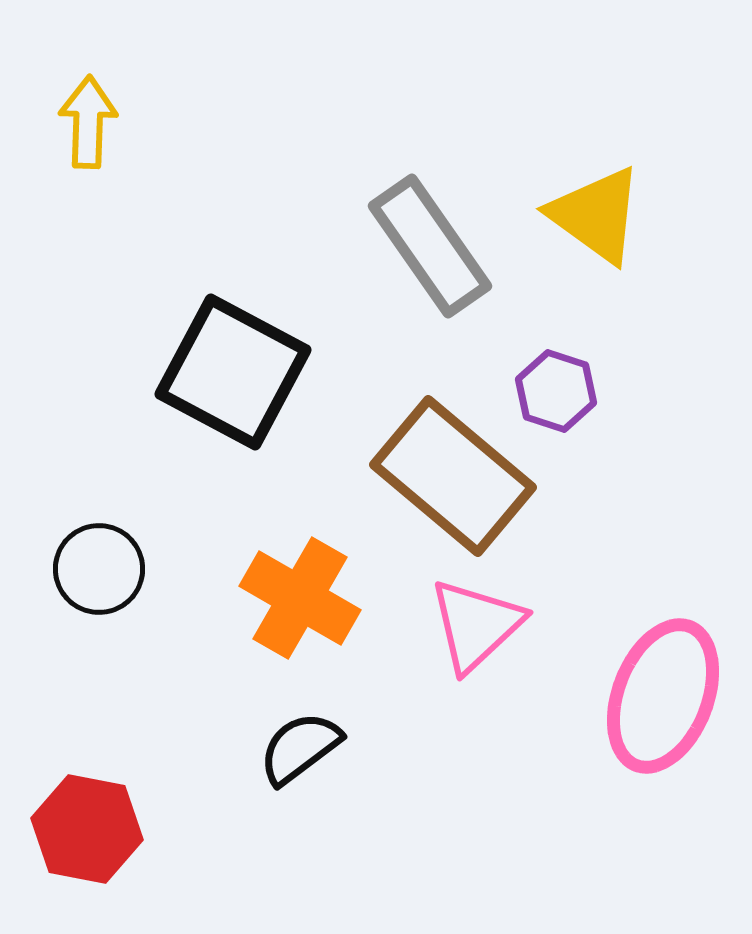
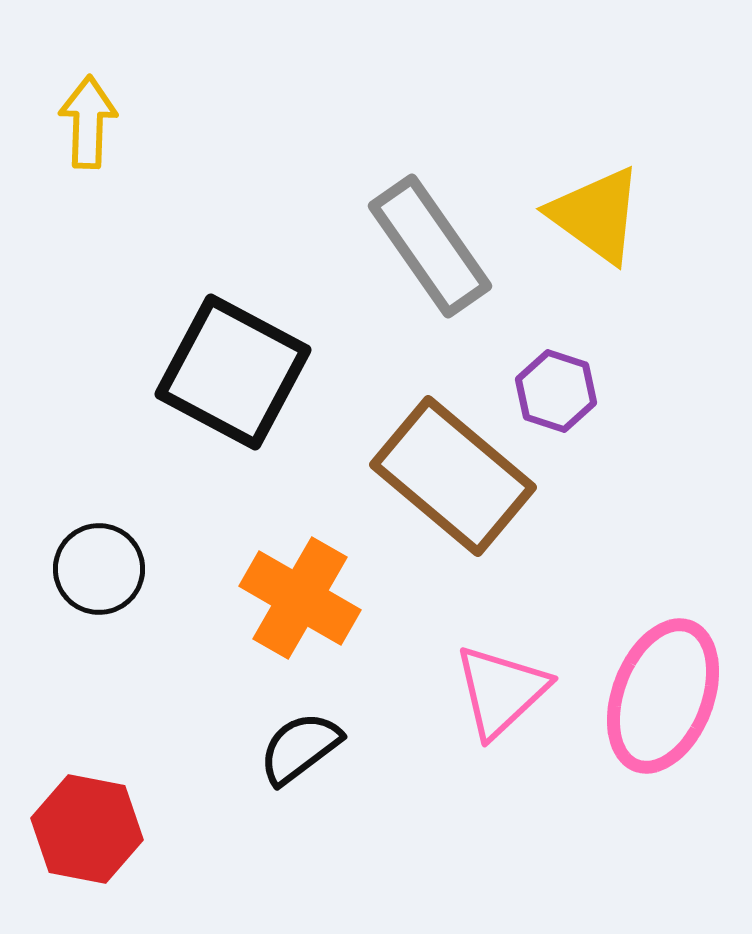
pink triangle: moved 25 px right, 66 px down
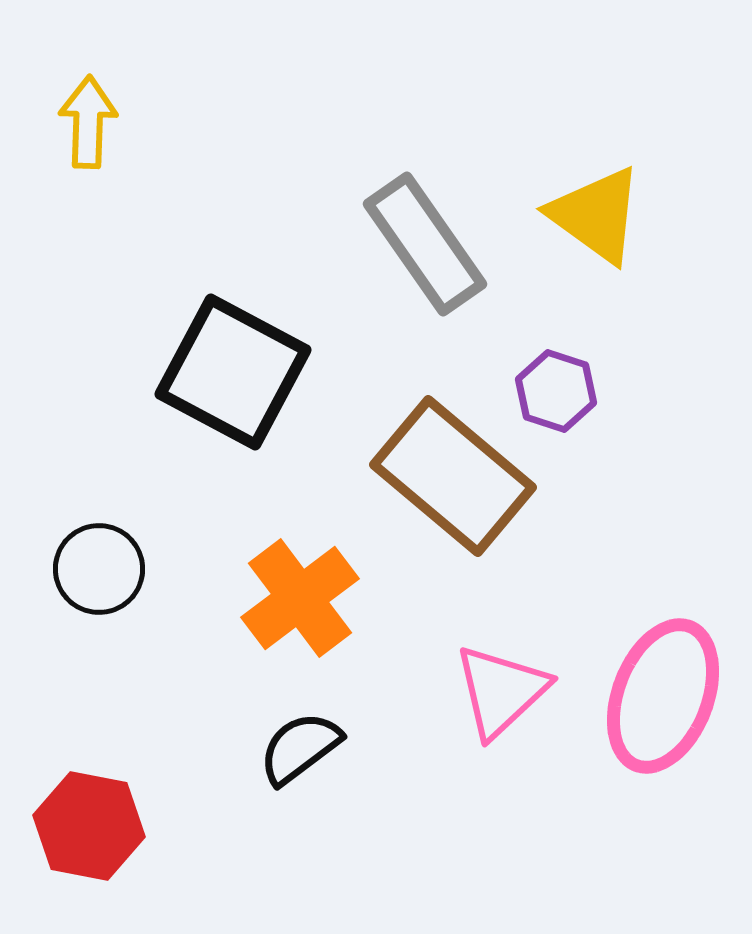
gray rectangle: moved 5 px left, 2 px up
orange cross: rotated 23 degrees clockwise
red hexagon: moved 2 px right, 3 px up
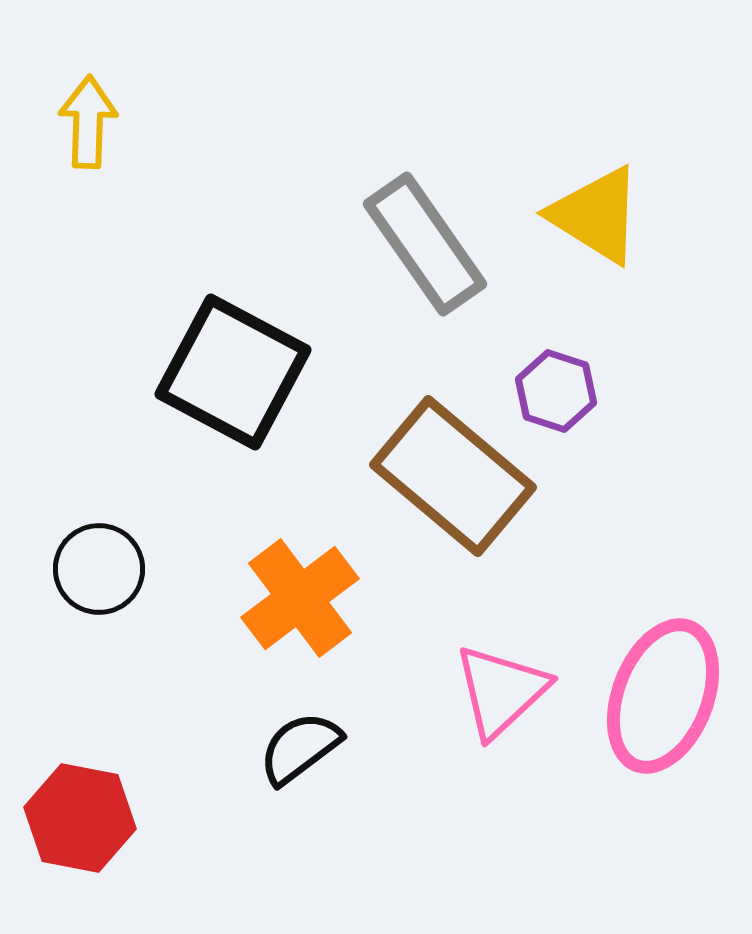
yellow triangle: rotated 4 degrees counterclockwise
red hexagon: moved 9 px left, 8 px up
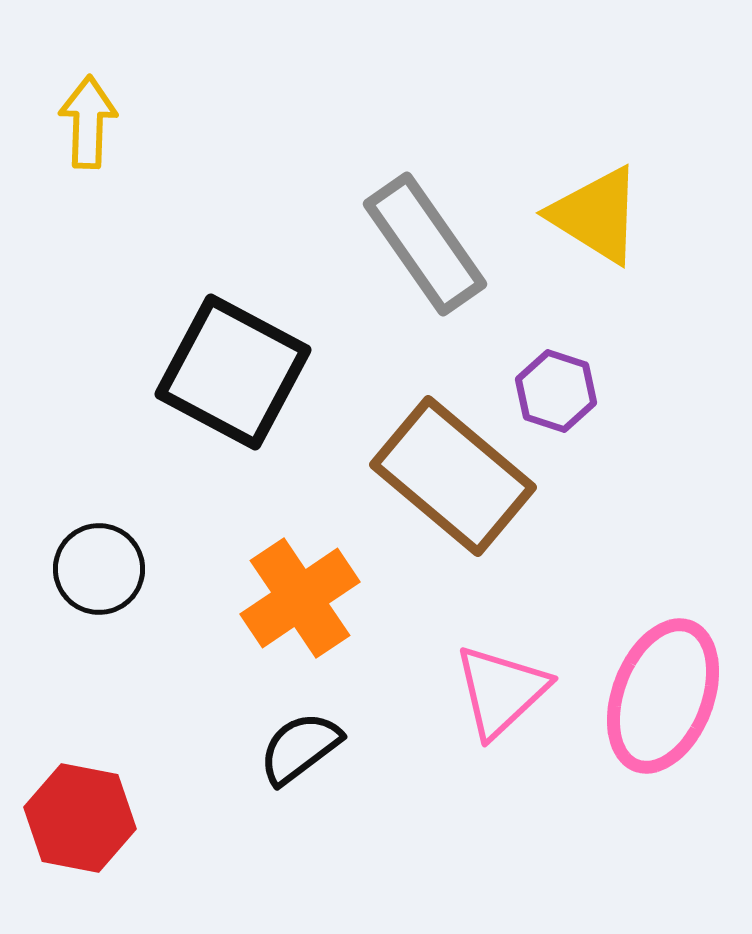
orange cross: rotated 3 degrees clockwise
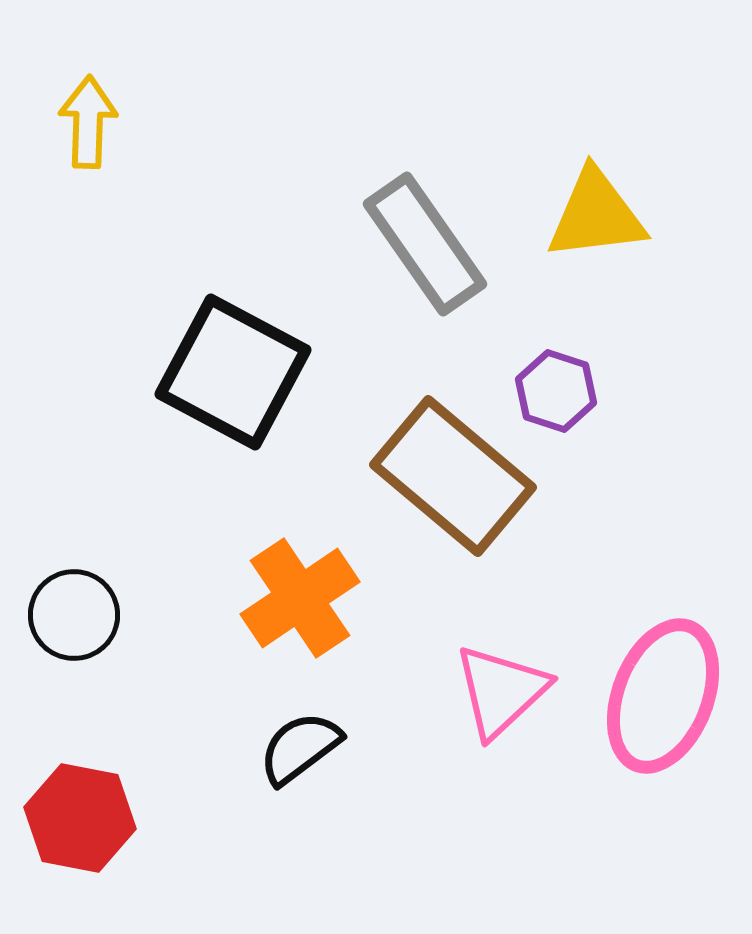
yellow triangle: rotated 39 degrees counterclockwise
black circle: moved 25 px left, 46 px down
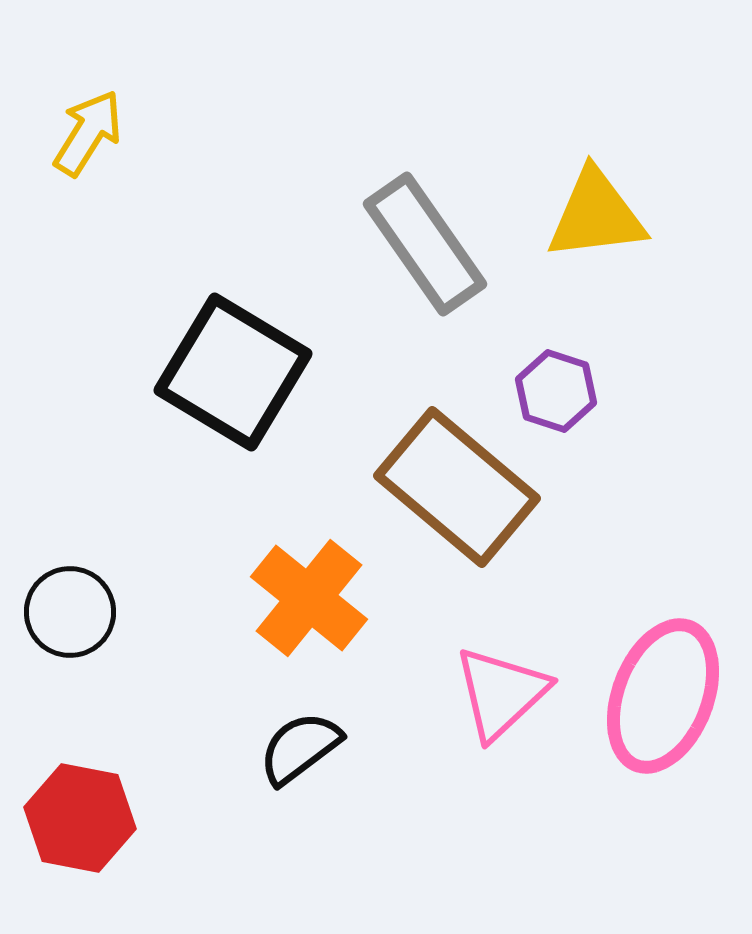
yellow arrow: moved 11 px down; rotated 30 degrees clockwise
black square: rotated 3 degrees clockwise
brown rectangle: moved 4 px right, 11 px down
orange cross: moved 9 px right; rotated 17 degrees counterclockwise
black circle: moved 4 px left, 3 px up
pink triangle: moved 2 px down
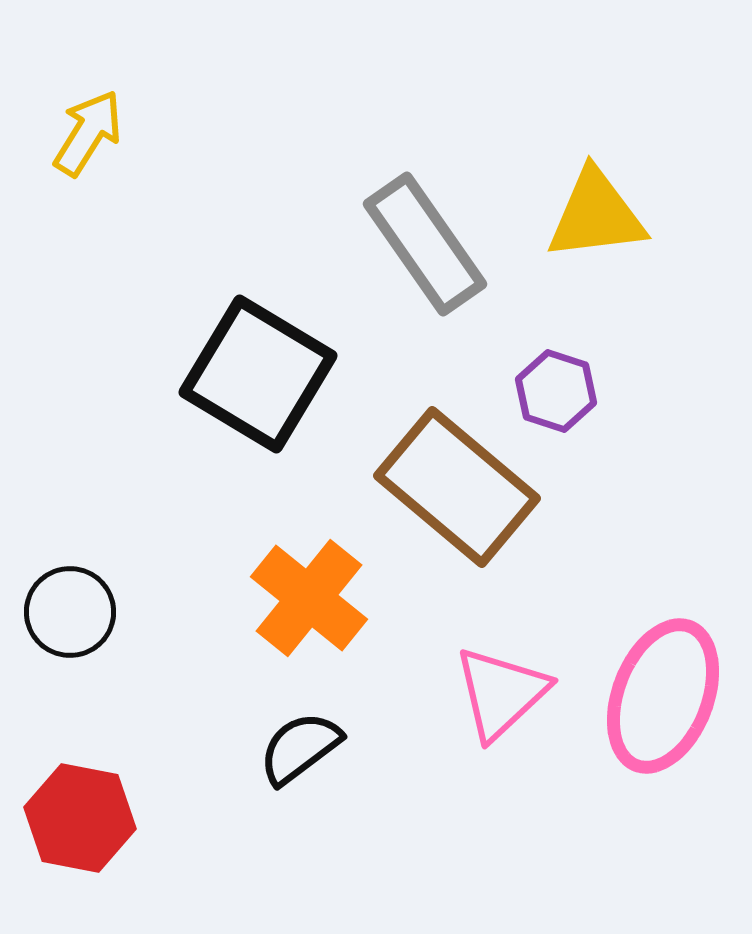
black square: moved 25 px right, 2 px down
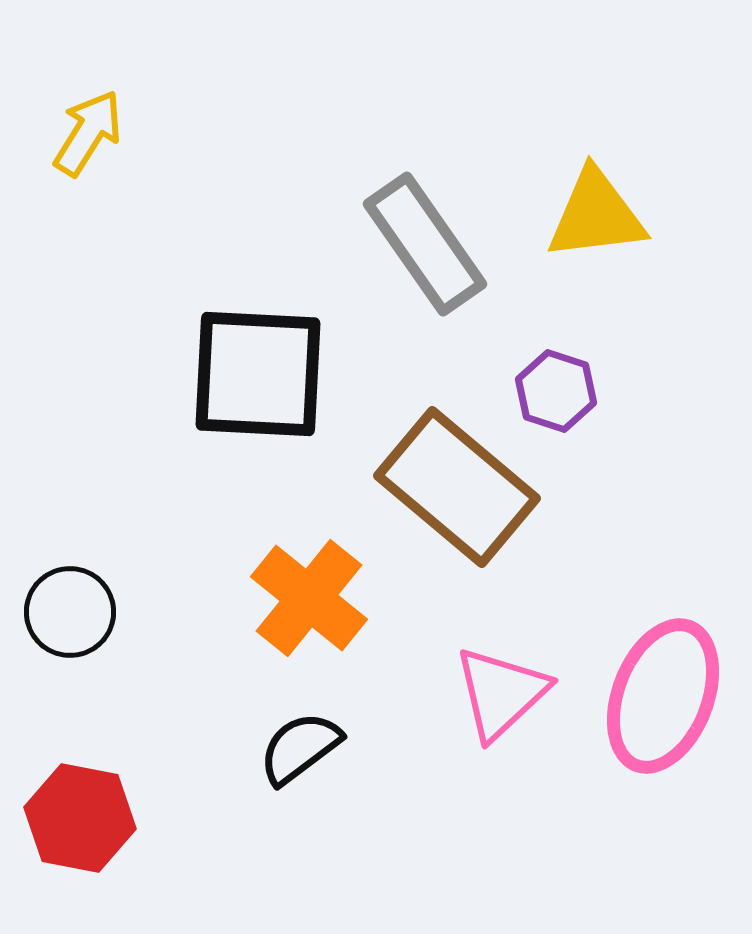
black square: rotated 28 degrees counterclockwise
